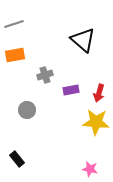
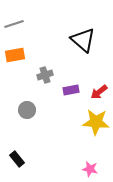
red arrow: moved 1 px up; rotated 36 degrees clockwise
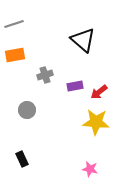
purple rectangle: moved 4 px right, 4 px up
black rectangle: moved 5 px right; rotated 14 degrees clockwise
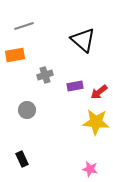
gray line: moved 10 px right, 2 px down
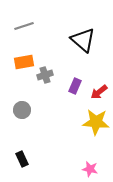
orange rectangle: moved 9 px right, 7 px down
purple rectangle: rotated 56 degrees counterclockwise
gray circle: moved 5 px left
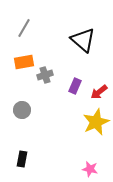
gray line: moved 2 px down; rotated 42 degrees counterclockwise
yellow star: rotated 28 degrees counterclockwise
black rectangle: rotated 35 degrees clockwise
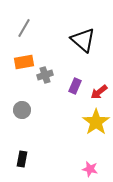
yellow star: rotated 12 degrees counterclockwise
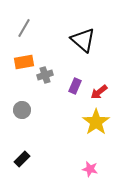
black rectangle: rotated 35 degrees clockwise
